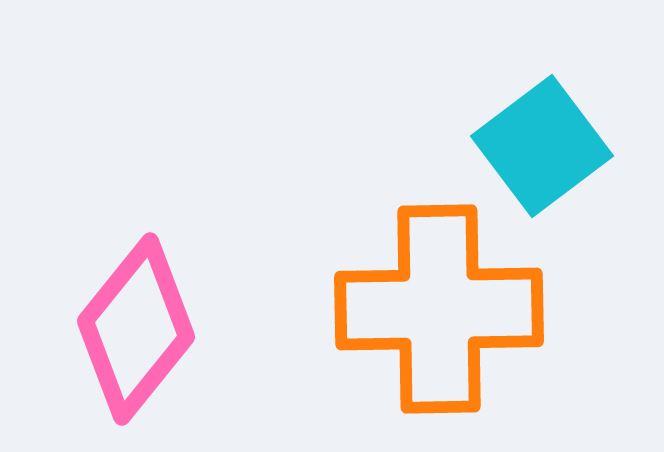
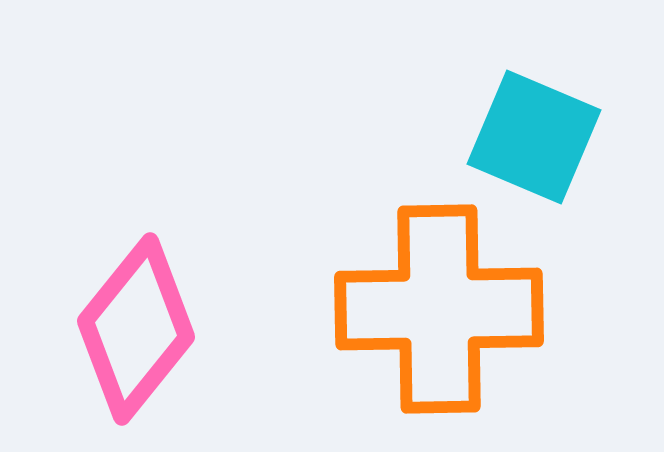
cyan square: moved 8 px left, 9 px up; rotated 30 degrees counterclockwise
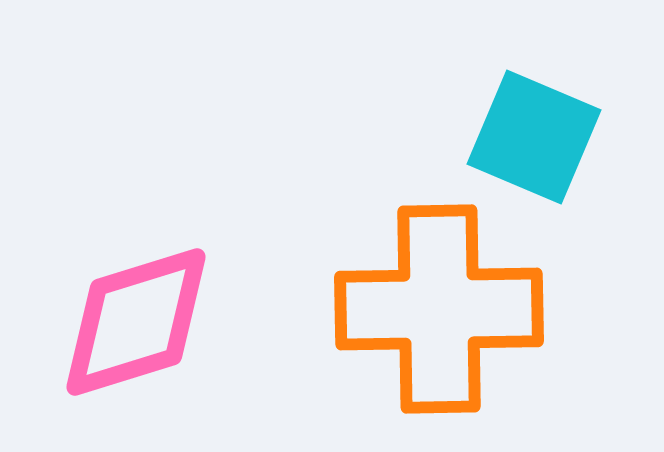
pink diamond: moved 7 px up; rotated 34 degrees clockwise
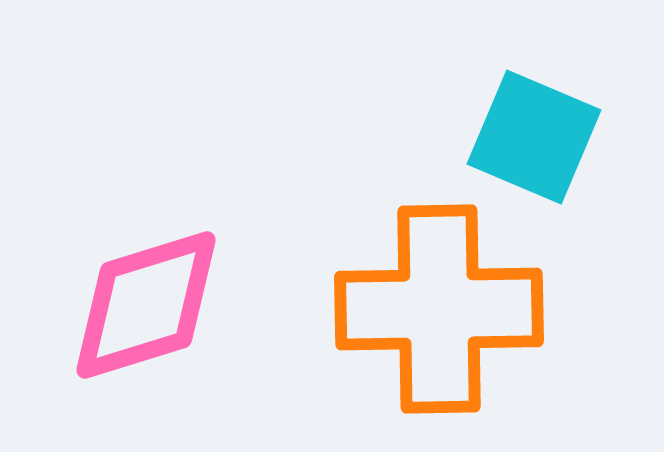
pink diamond: moved 10 px right, 17 px up
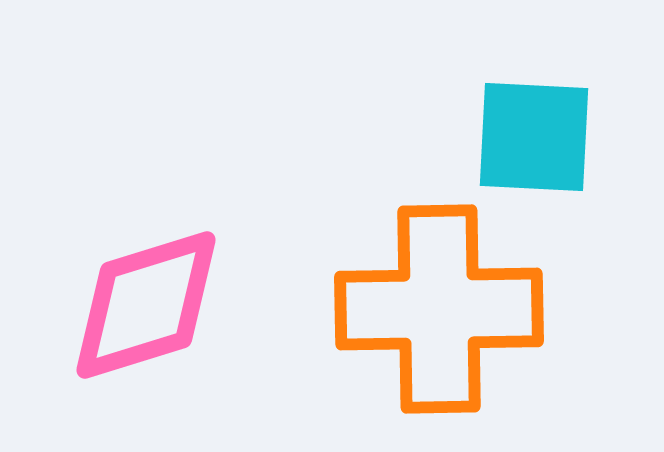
cyan square: rotated 20 degrees counterclockwise
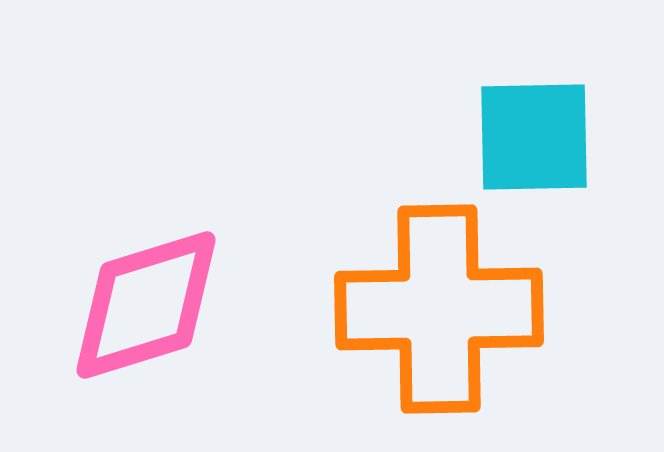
cyan square: rotated 4 degrees counterclockwise
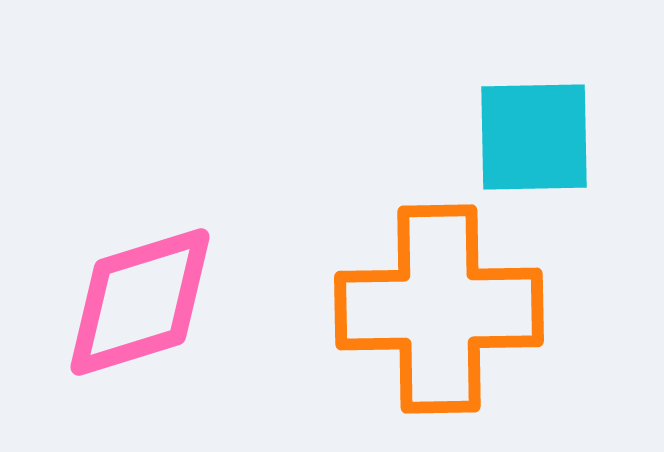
pink diamond: moved 6 px left, 3 px up
